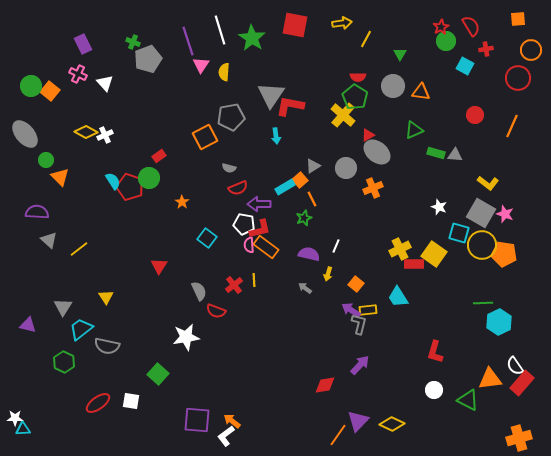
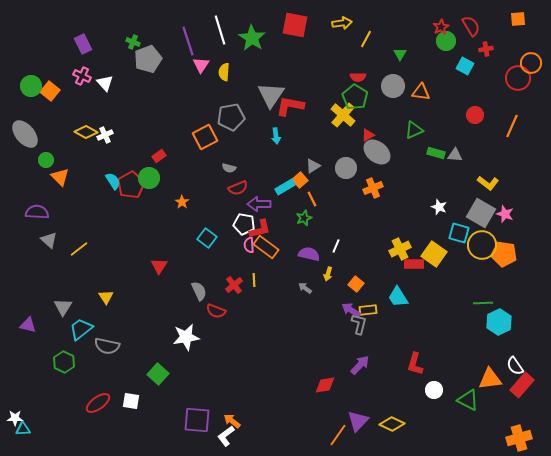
orange circle at (531, 50): moved 13 px down
pink cross at (78, 74): moved 4 px right, 2 px down
red pentagon at (130, 187): moved 1 px right, 2 px up; rotated 24 degrees clockwise
red L-shape at (435, 352): moved 20 px left, 12 px down
red rectangle at (522, 383): moved 2 px down
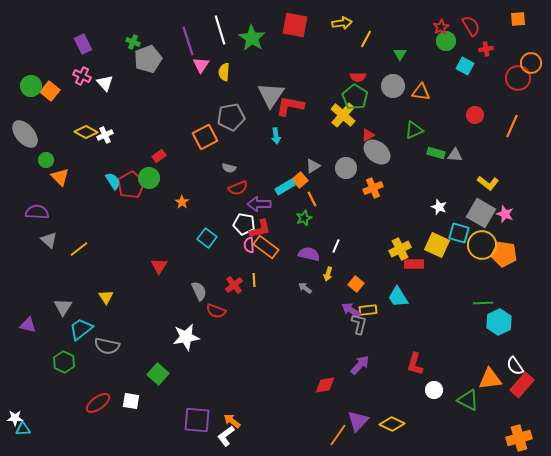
yellow square at (434, 254): moved 3 px right, 9 px up; rotated 10 degrees counterclockwise
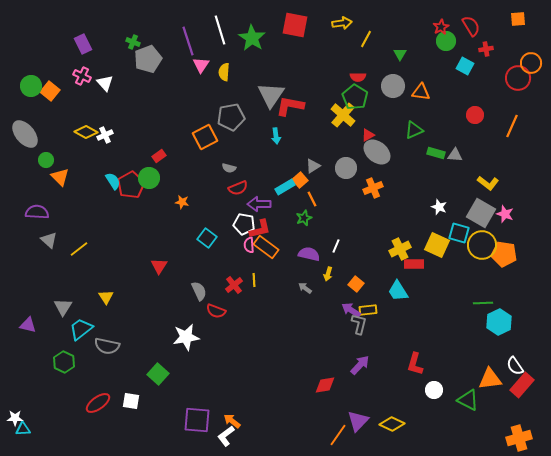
orange star at (182, 202): rotated 24 degrees counterclockwise
cyan trapezoid at (398, 297): moved 6 px up
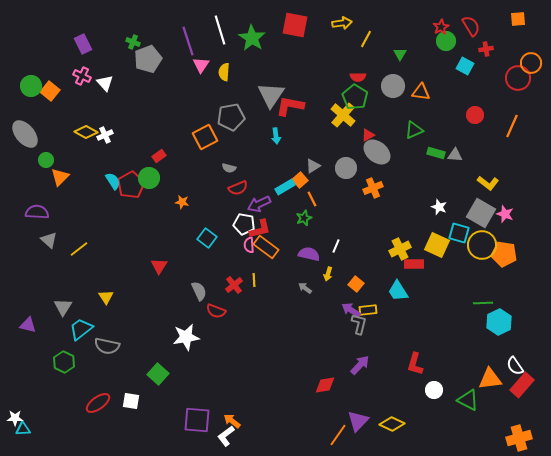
orange triangle at (60, 177): rotated 30 degrees clockwise
purple arrow at (259, 204): rotated 25 degrees counterclockwise
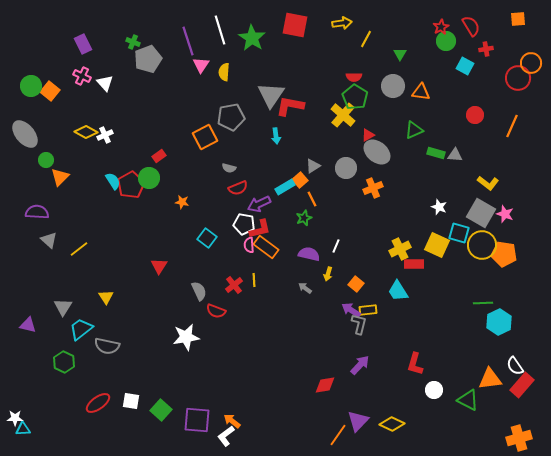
red semicircle at (358, 77): moved 4 px left
green square at (158, 374): moved 3 px right, 36 px down
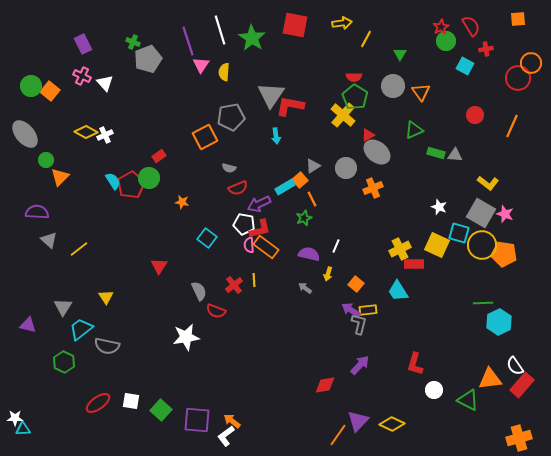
orange triangle at (421, 92): rotated 48 degrees clockwise
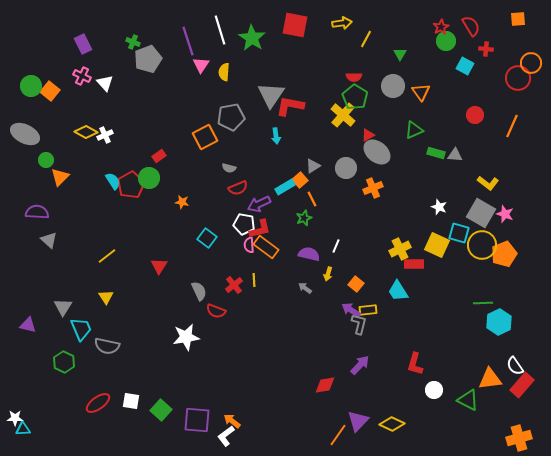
red cross at (486, 49): rotated 16 degrees clockwise
gray ellipse at (25, 134): rotated 24 degrees counterclockwise
yellow line at (79, 249): moved 28 px right, 7 px down
orange pentagon at (504, 254): rotated 30 degrees counterclockwise
cyan trapezoid at (81, 329): rotated 105 degrees clockwise
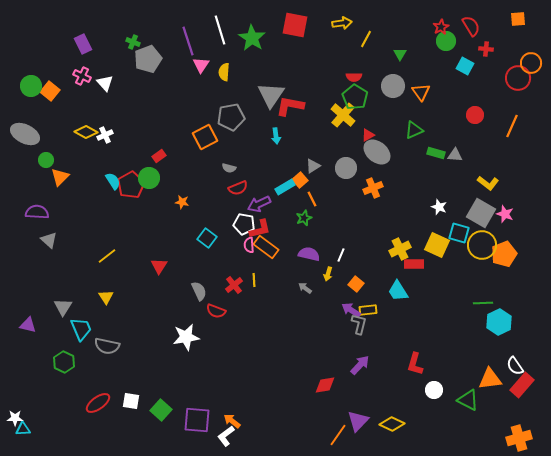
white line at (336, 246): moved 5 px right, 9 px down
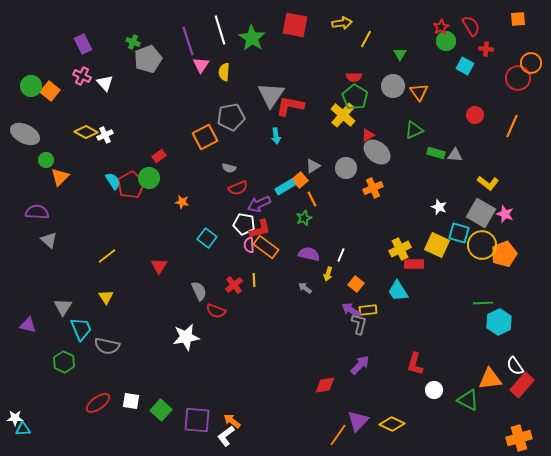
orange triangle at (421, 92): moved 2 px left
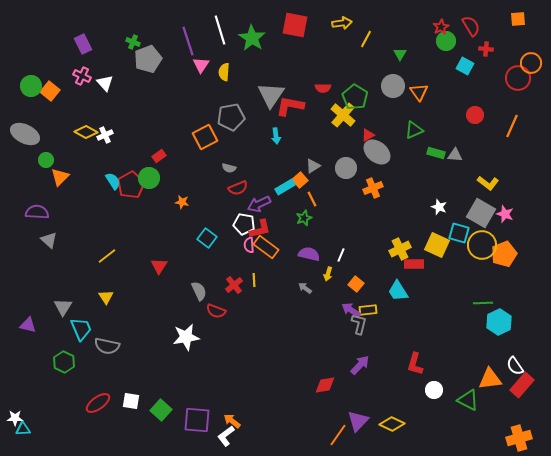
red semicircle at (354, 77): moved 31 px left, 11 px down
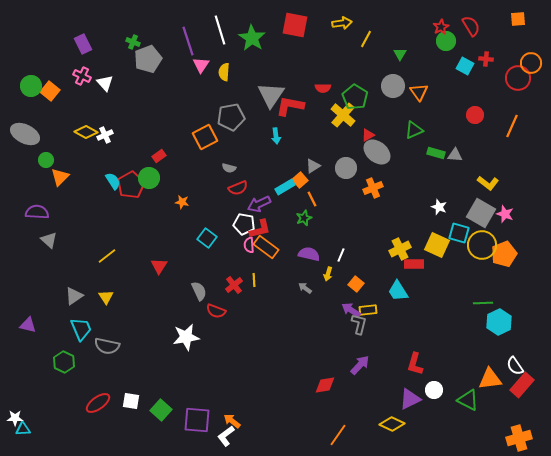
red cross at (486, 49): moved 10 px down
gray triangle at (63, 307): moved 11 px right, 11 px up; rotated 24 degrees clockwise
purple triangle at (358, 421): moved 52 px right, 22 px up; rotated 20 degrees clockwise
